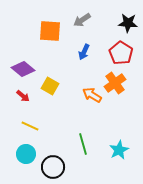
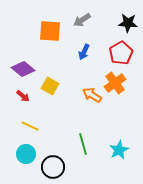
red pentagon: rotated 10 degrees clockwise
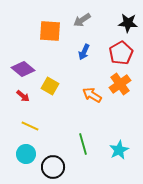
orange cross: moved 5 px right, 1 px down
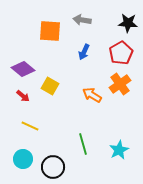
gray arrow: rotated 42 degrees clockwise
cyan circle: moved 3 px left, 5 px down
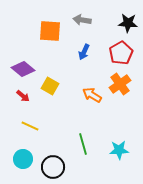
cyan star: rotated 24 degrees clockwise
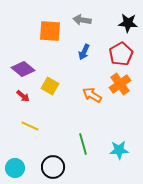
red pentagon: moved 1 px down
cyan circle: moved 8 px left, 9 px down
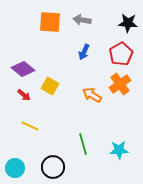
orange square: moved 9 px up
red arrow: moved 1 px right, 1 px up
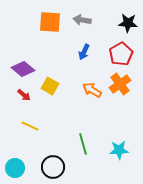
orange arrow: moved 5 px up
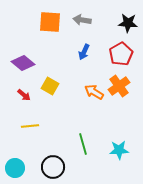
purple diamond: moved 6 px up
orange cross: moved 1 px left, 2 px down
orange arrow: moved 2 px right, 2 px down
yellow line: rotated 30 degrees counterclockwise
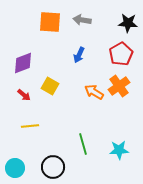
blue arrow: moved 5 px left, 3 px down
purple diamond: rotated 60 degrees counterclockwise
